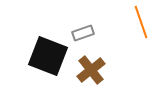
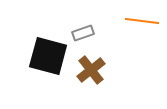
orange line: moved 1 px right, 1 px up; rotated 64 degrees counterclockwise
black square: rotated 6 degrees counterclockwise
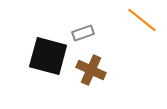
orange line: moved 1 px up; rotated 32 degrees clockwise
brown cross: rotated 28 degrees counterclockwise
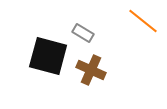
orange line: moved 1 px right, 1 px down
gray rectangle: rotated 50 degrees clockwise
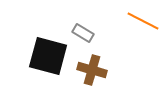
orange line: rotated 12 degrees counterclockwise
brown cross: moved 1 px right; rotated 8 degrees counterclockwise
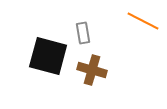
gray rectangle: rotated 50 degrees clockwise
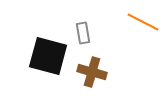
orange line: moved 1 px down
brown cross: moved 2 px down
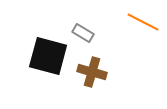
gray rectangle: rotated 50 degrees counterclockwise
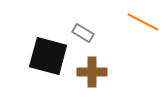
brown cross: rotated 16 degrees counterclockwise
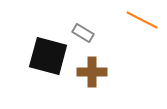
orange line: moved 1 px left, 2 px up
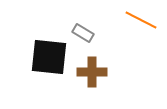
orange line: moved 1 px left
black square: moved 1 px right, 1 px down; rotated 9 degrees counterclockwise
